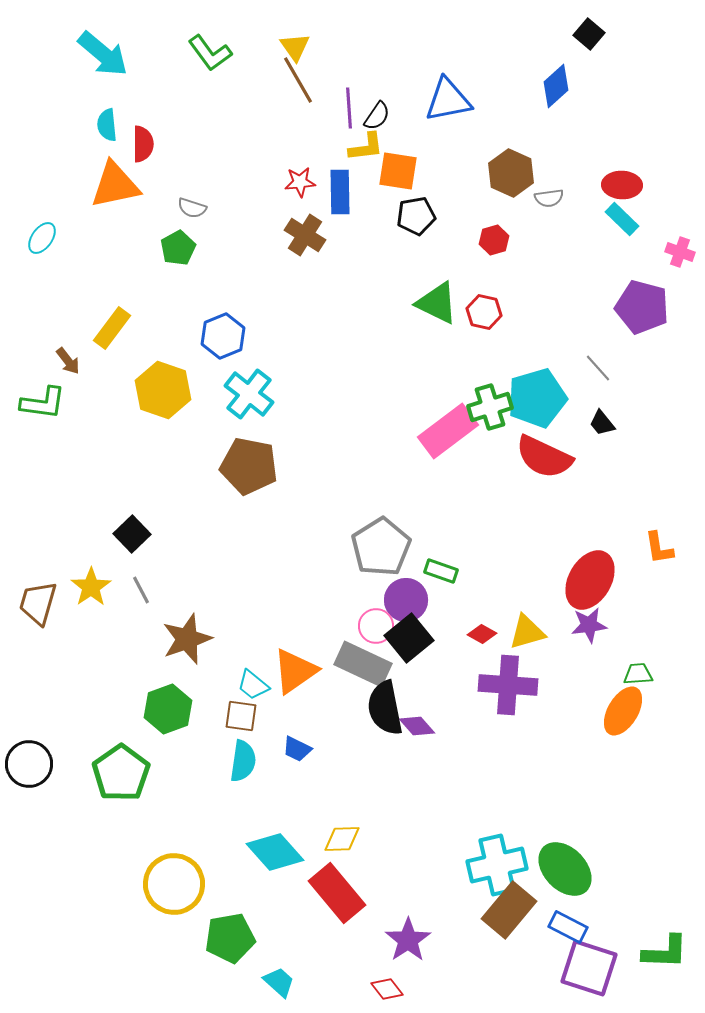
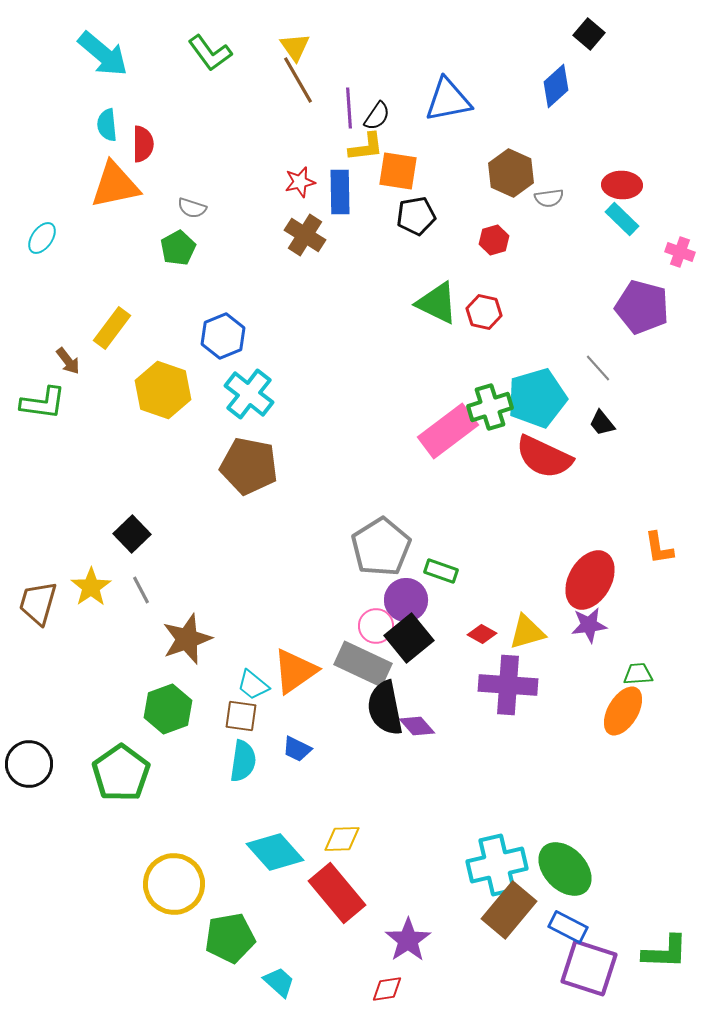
red star at (300, 182): rotated 8 degrees counterclockwise
red diamond at (387, 989): rotated 60 degrees counterclockwise
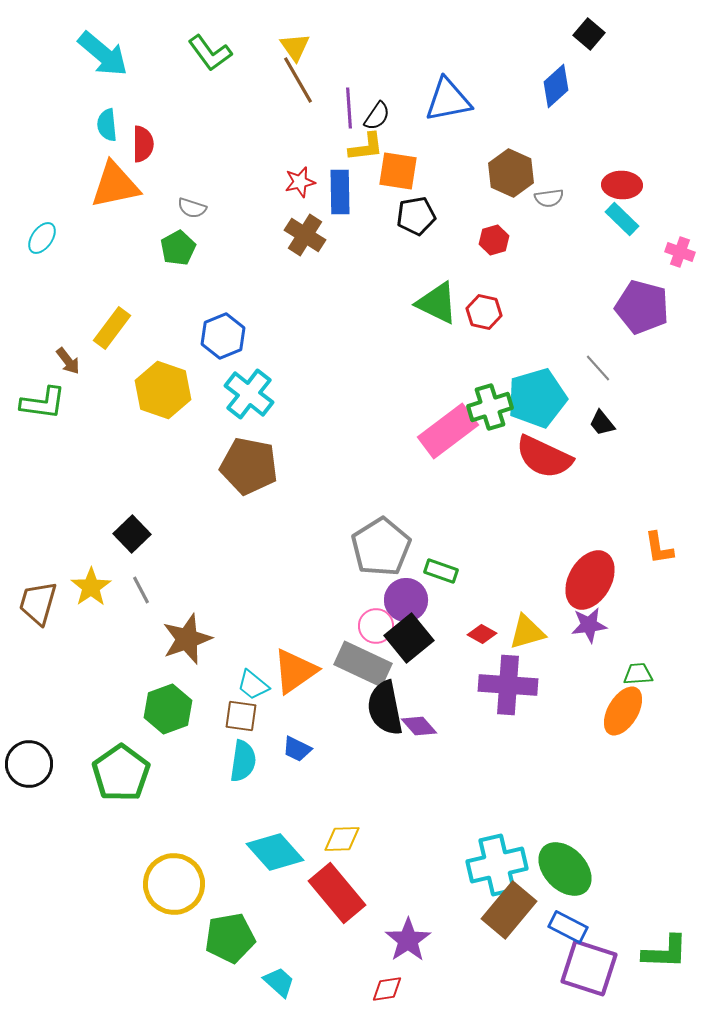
purple diamond at (417, 726): moved 2 px right
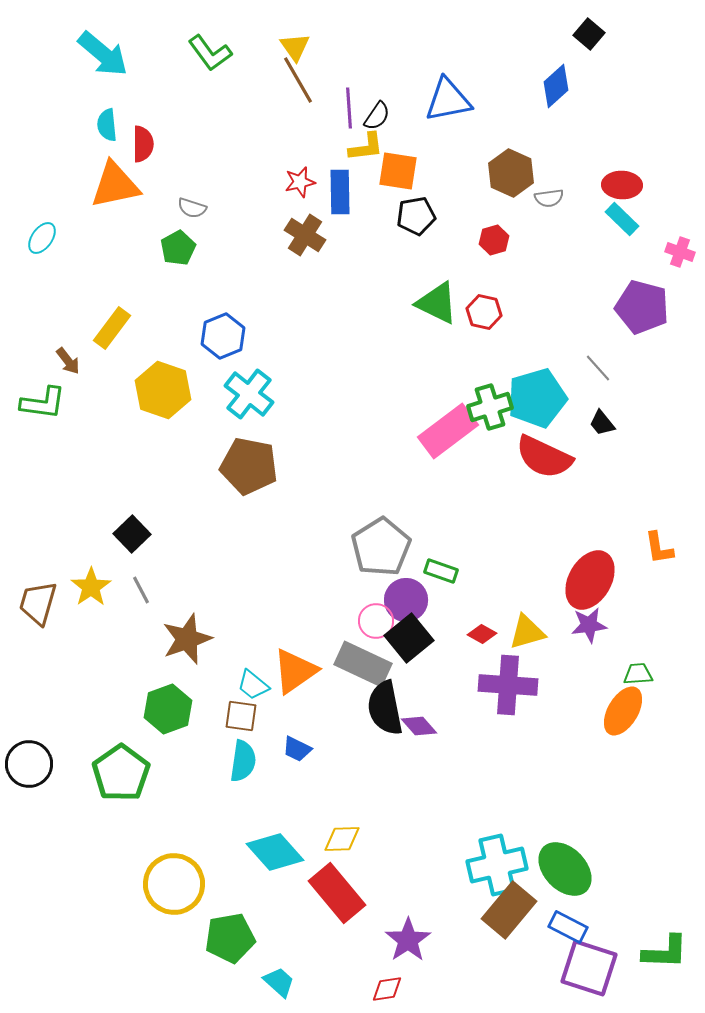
pink circle at (376, 626): moved 5 px up
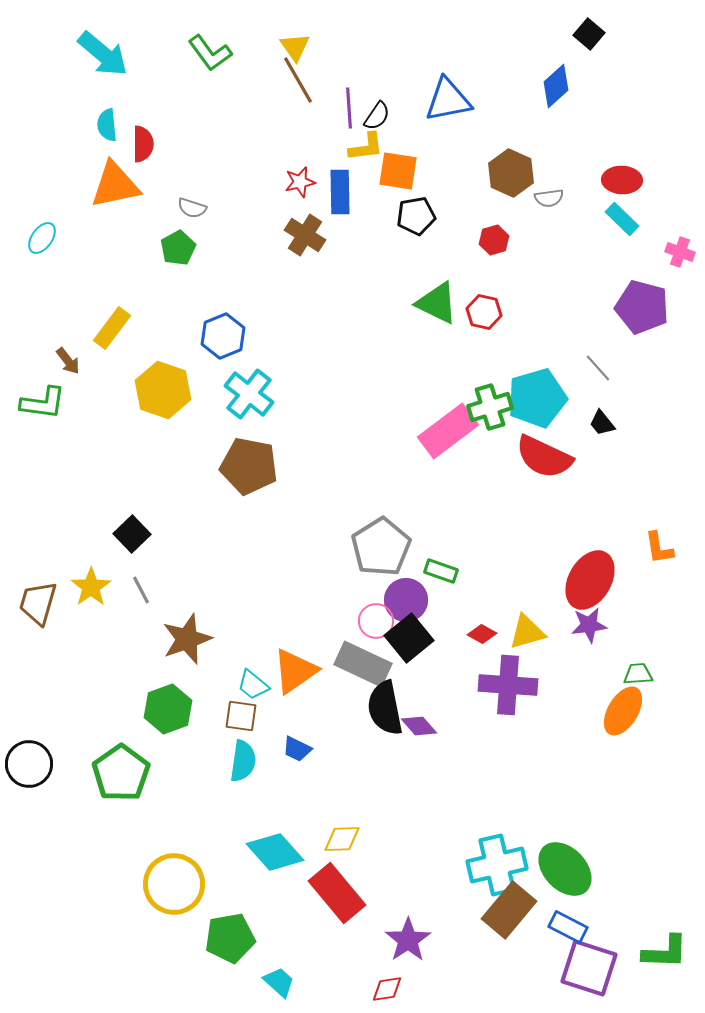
red ellipse at (622, 185): moved 5 px up
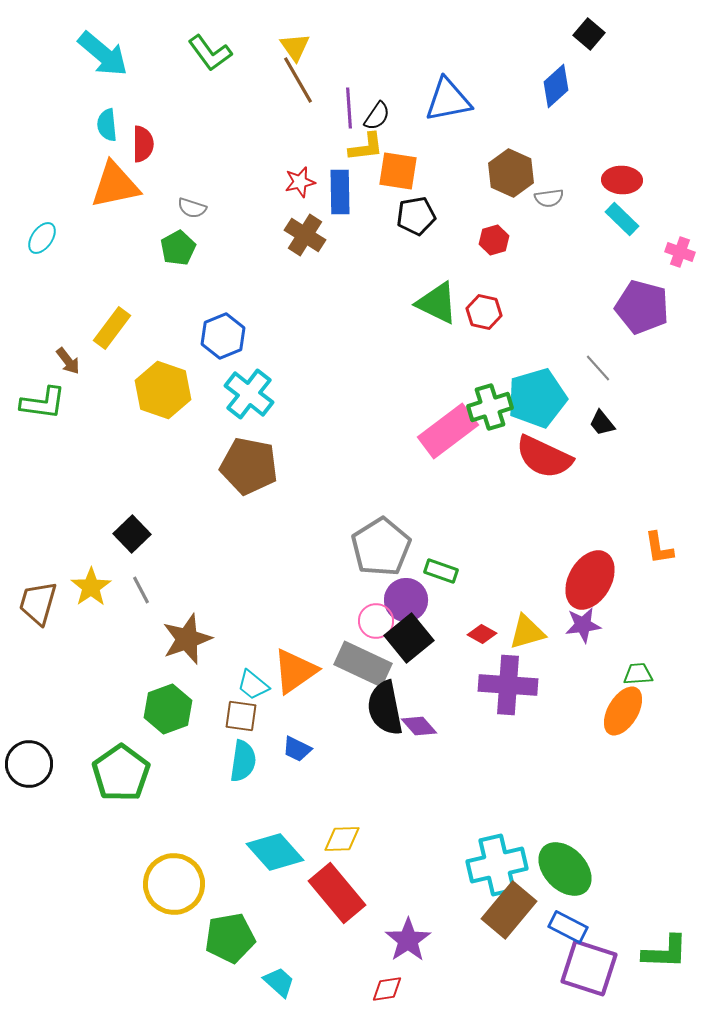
purple star at (589, 625): moved 6 px left
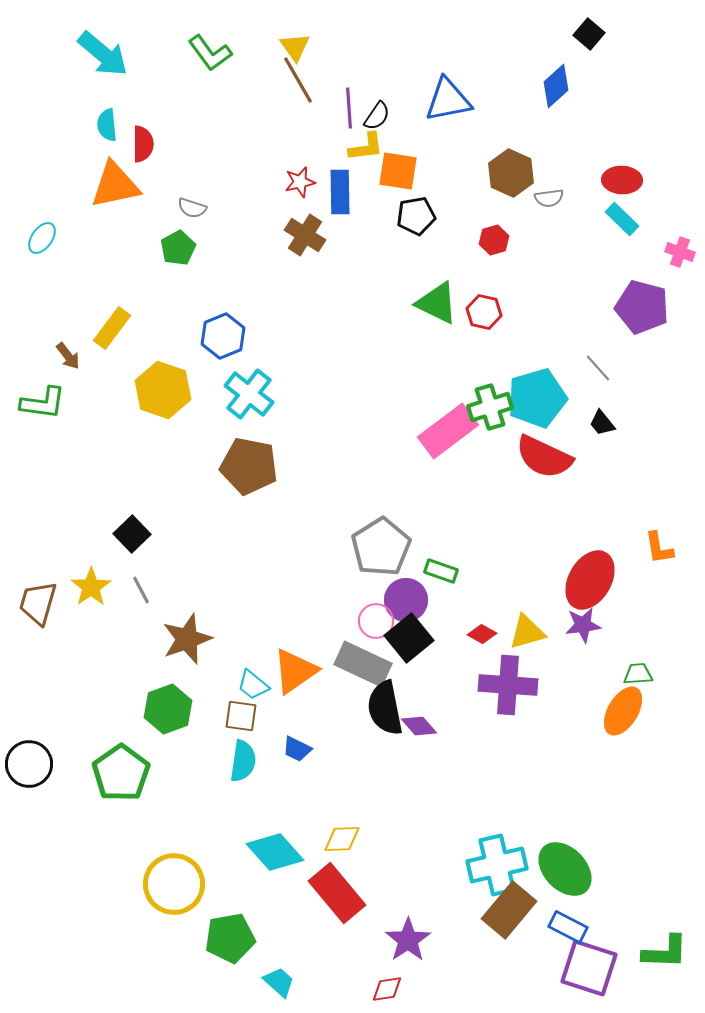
brown arrow at (68, 361): moved 5 px up
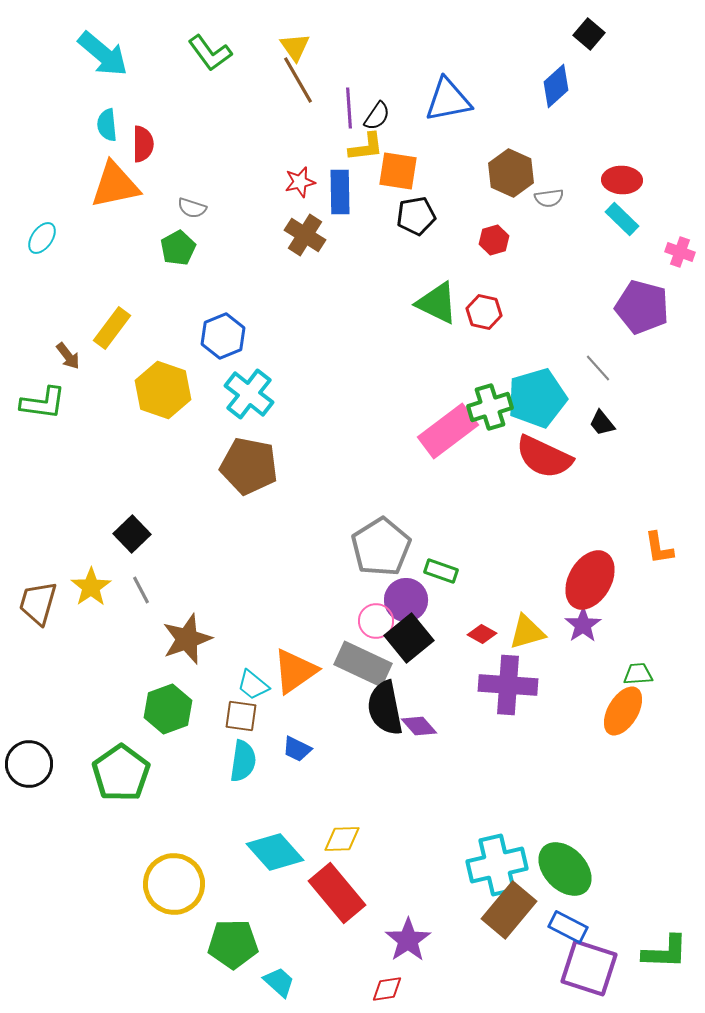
purple star at (583, 625): rotated 27 degrees counterclockwise
green pentagon at (230, 938): moved 3 px right, 6 px down; rotated 9 degrees clockwise
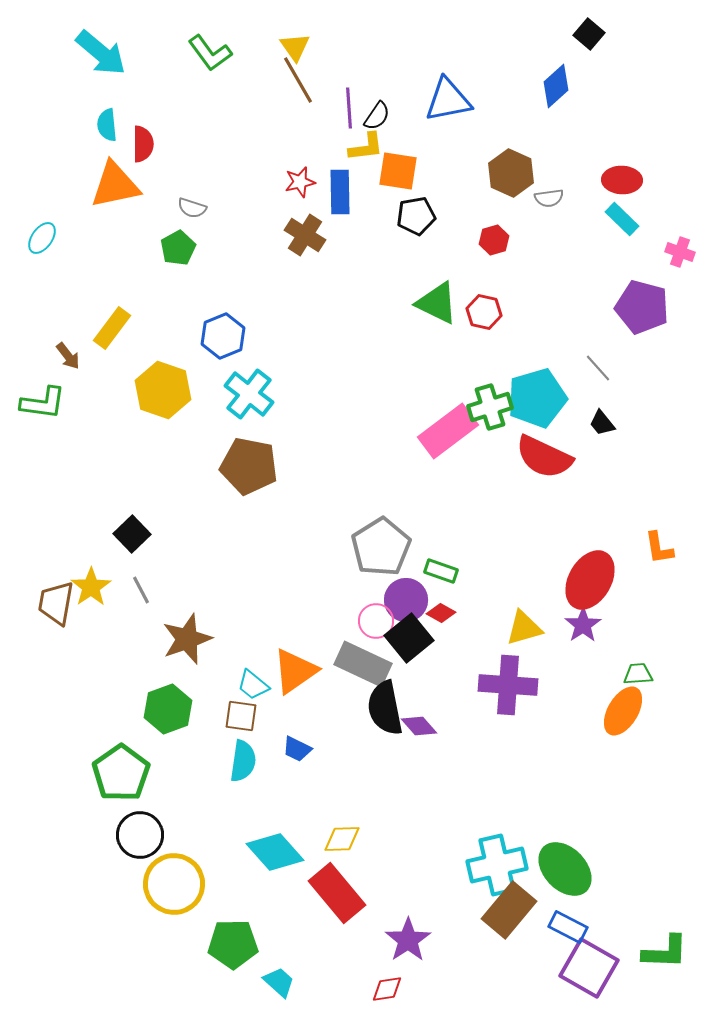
cyan arrow at (103, 54): moved 2 px left, 1 px up
brown trapezoid at (38, 603): moved 18 px right; rotated 6 degrees counterclockwise
yellow triangle at (527, 632): moved 3 px left, 4 px up
red diamond at (482, 634): moved 41 px left, 21 px up
black circle at (29, 764): moved 111 px right, 71 px down
purple square at (589, 968): rotated 12 degrees clockwise
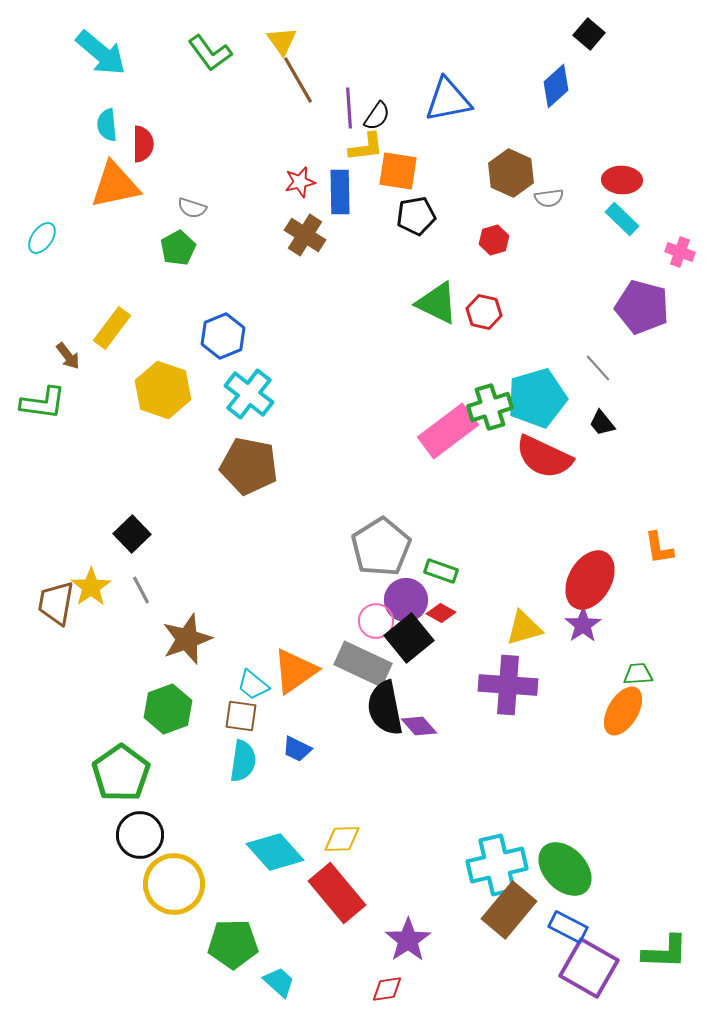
yellow triangle at (295, 47): moved 13 px left, 6 px up
